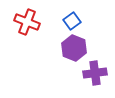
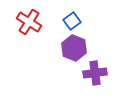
red cross: moved 2 px right; rotated 10 degrees clockwise
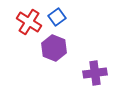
blue square: moved 15 px left, 4 px up
purple hexagon: moved 20 px left
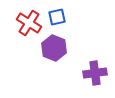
blue square: rotated 24 degrees clockwise
red cross: moved 1 px down
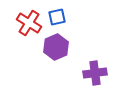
purple hexagon: moved 2 px right, 1 px up; rotated 15 degrees clockwise
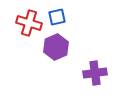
red cross: rotated 15 degrees counterclockwise
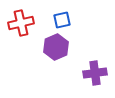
blue square: moved 5 px right, 3 px down
red cross: moved 8 px left; rotated 30 degrees counterclockwise
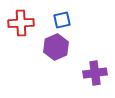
red cross: rotated 10 degrees clockwise
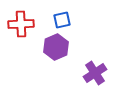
red cross: moved 1 px down
purple cross: rotated 25 degrees counterclockwise
